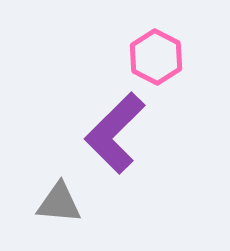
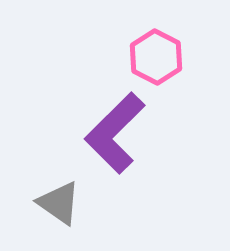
gray triangle: rotated 30 degrees clockwise
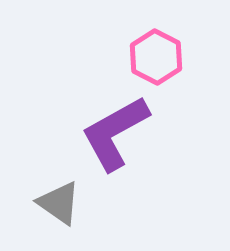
purple L-shape: rotated 16 degrees clockwise
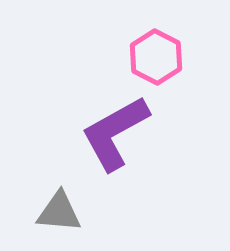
gray triangle: moved 9 px down; rotated 30 degrees counterclockwise
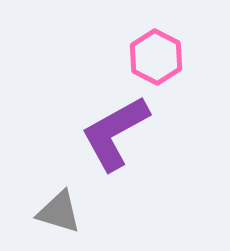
gray triangle: rotated 12 degrees clockwise
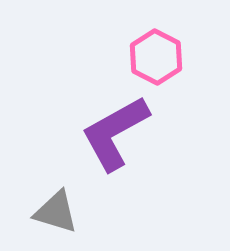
gray triangle: moved 3 px left
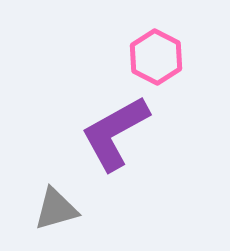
gray triangle: moved 3 px up; rotated 33 degrees counterclockwise
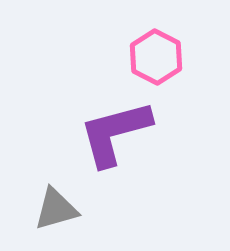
purple L-shape: rotated 14 degrees clockwise
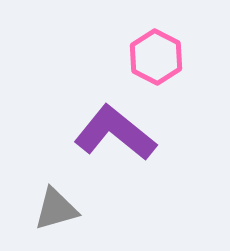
purple L-shape: rotated 54 degrees clockwise
